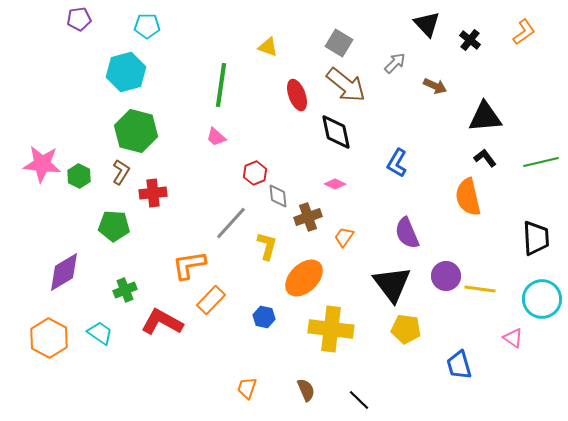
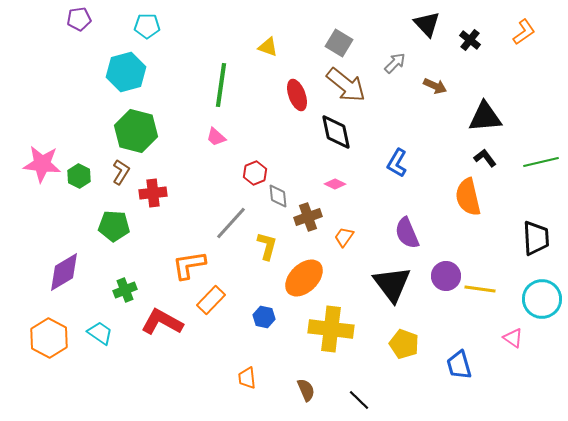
yellow pentagon at (406, 329): moved 2 px left, 15 px down; rotated 12 degrees clockwise
orange trapezoid at (247, 388): moved 10 px up; rotated 25 degrees counterclockwise
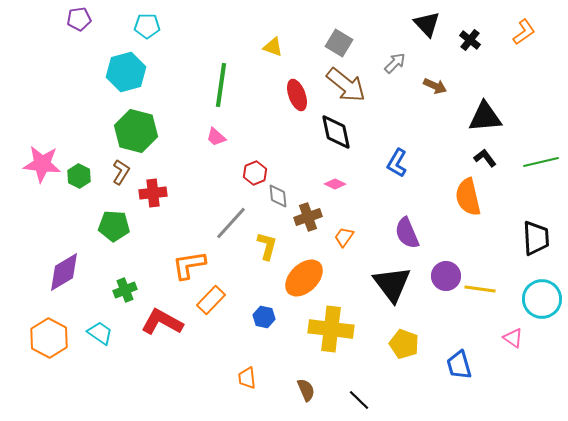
yellow triangle at (268, 47): moved 5 px right
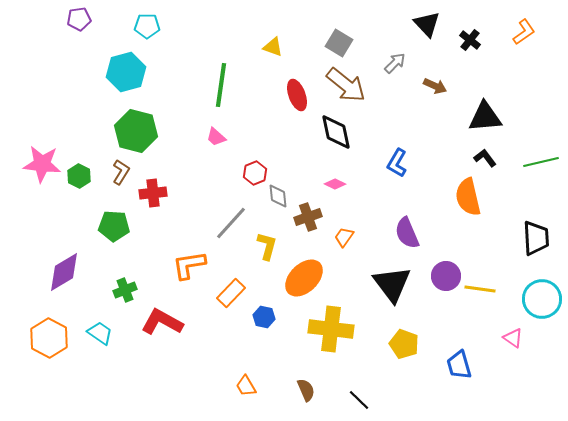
orange rectangle at (211, 300): moved 20 px right, 7 px up
orange trapezoid at (247, 378): moved 1 px left, 8 px down; rotated 25 degrees counterclockwise
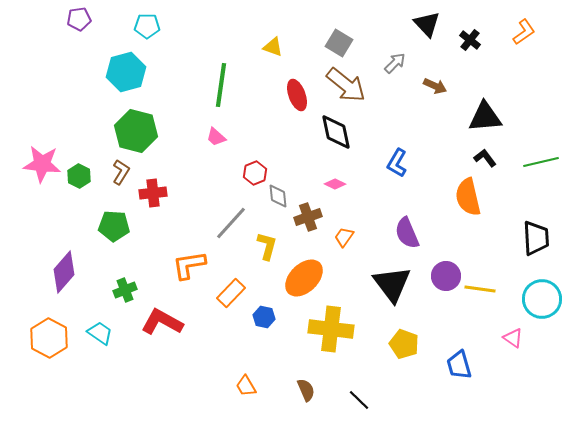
purple diamond at (64, 272): rotated 18 degrees counterclockwise
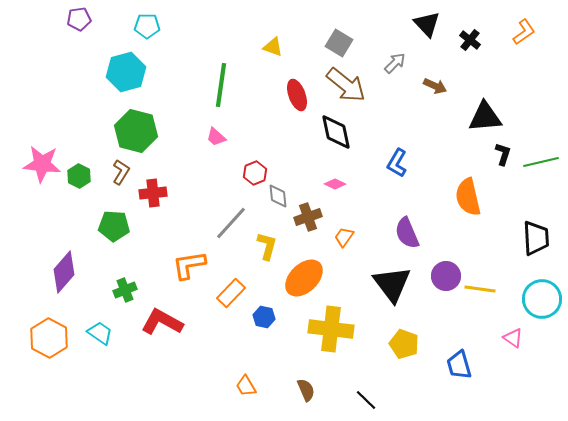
black L-shape at (485, 158): moved 18 px right, 4 px up; rotated 55 degrees clockwise
black line at (359, 400): moved 7 px right
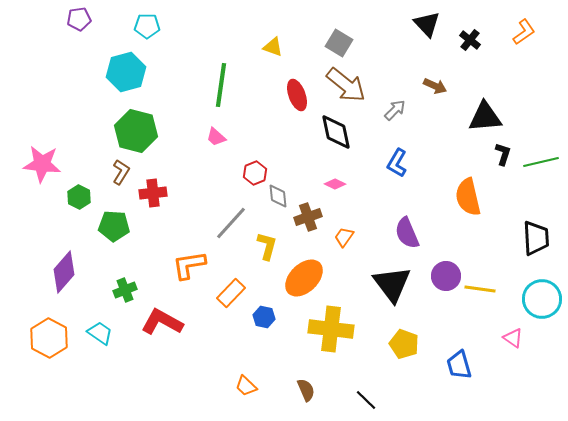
gray arrow at (395, 63): moved 47 px down
green hexagon at (79, 176): moved 21 px down
orange trapezoid at (246, 386): rotated 15 degrees counterclockwise
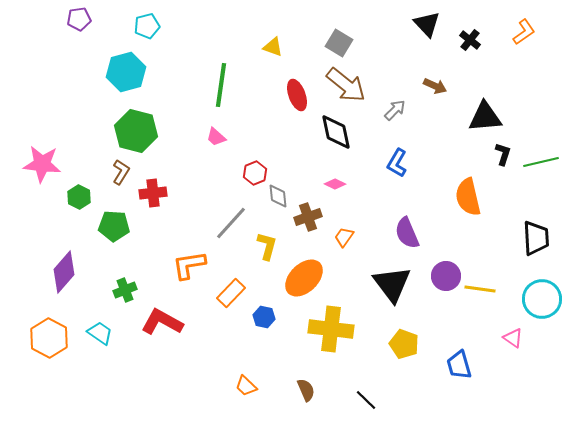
cyan pentagon at (147, 26): rotated 15 degrees counterclockwise
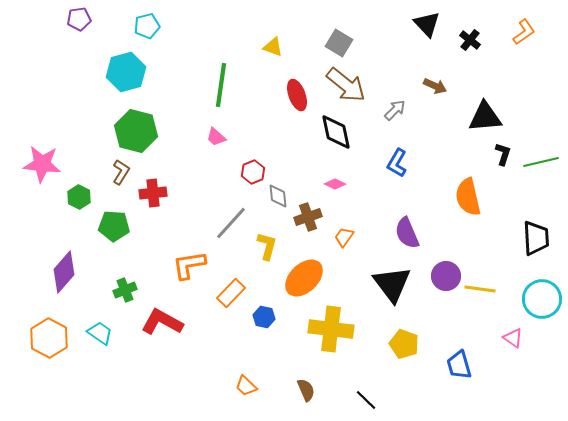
red hexagon at (255, 173): moved 2 px left, 1 px up
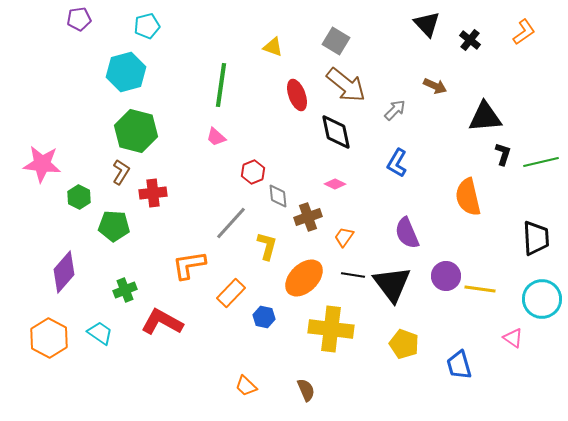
gray square at (339, 43): moved 3 px left, 2 px up
black line at (366, 400): moved 13 px left, 125 px up; rotated 35 degrees counterclockwise
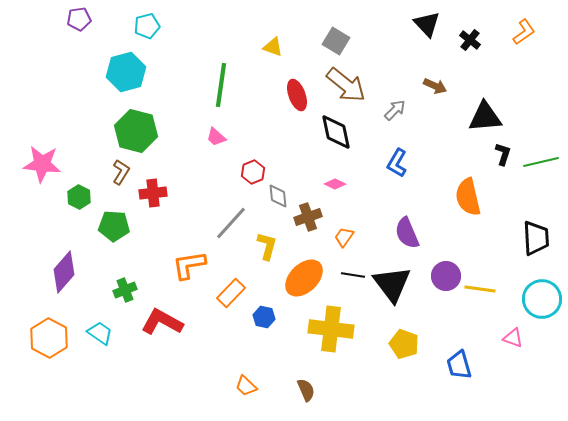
pink triangle at (513, 338): rotated 15 degrees counterclockwise
